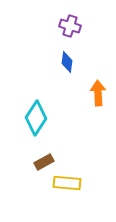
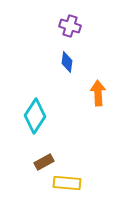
cyan diamond: moved 1 px left, 2 px up
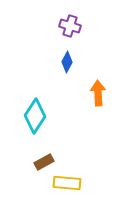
blue diamond: rotated 20 degrees clockwise
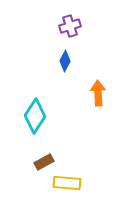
purple cross: rotated 35 degrees counterclockwise
blue diamond: moved 2 px left, 1 px up
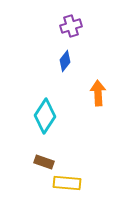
purple cross: moved 1 px right
blue diamond: rotated 10 degrees clockwise
cyan diamond: moved 10 px right
brown rectangle: rotated 48 degrees clockwise
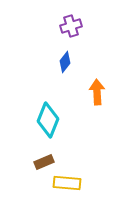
blue diamond: moved 1 px down
orange arrow: moved 1 px left, 1 px up
cyan diamond: moved 3 px right, 4 px down; rotated 12 degrees counterclockwise
brown rectangle: rotated 42 degrees counterclockwise
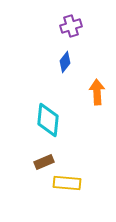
cyan diamond: rotated 16 degrees counterclockwise
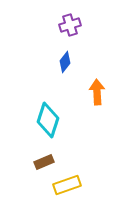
purple cross: moved 1 px left, 1 px up
cyan diamond: rotated 12 degrees clockwise
yellow rectangle: moved 2 px down; rotated 24 degrees counterclockwise
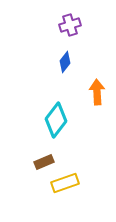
cyan diamond: moved 8 px right; rotated 20 degrees clockwise
yellow rectangle: moved 2 px left, 2 px up
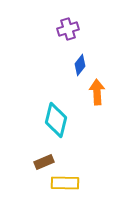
purple cross: moved 2 px left, 4 px down
blue diamond: moved 15 px right, 3 px down
cyan diamond: rotated 24 degrees counterclockwise
yellow rectangle: rotated 20 degrees clockwise
